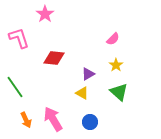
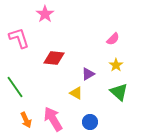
yellow triangle: moved 6 px left
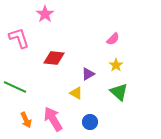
green line: rotated 30 degrees counterclockwise
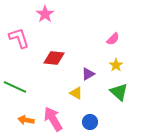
orange arrow: rotated 126 degrees clockwise
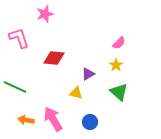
pink star: rotated 18 degrees clockwise
pink semicircle: moved 6 px right, 4 px down
yellow triangle: rotated 16 degrees counterclockwise
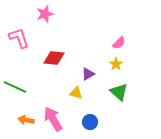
yellow star: moved 1 px up
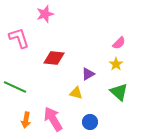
orange arrow: rotated 91 degrees counterclockwise
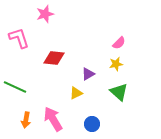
yellow star: rotated 24 degrees clockwise
yellow triangle: rotated 40 degrees counterclockwise
blue circle: moved 2 px right, 2 px down
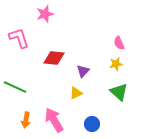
pink semicircle: rotated 112 degrees clockwise
purple triangle: moved 5 px left, 3 px up; rotated 16 degrees counterclockwise
pink arrow: moved 1 px right, 1 px down
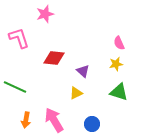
purple triangle: rotated 32 degrees counterclockwise
green triangle: rotated 24 degrees counterclockwise
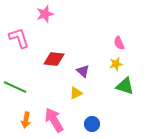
red diamond: moved 1 px down
green triangle: moved 6 px right, 6 px up
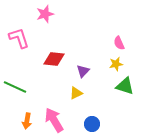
purple triangle: rotated 32 degrees clockwise
orange arrow: moved 1 px right, 1 px down
